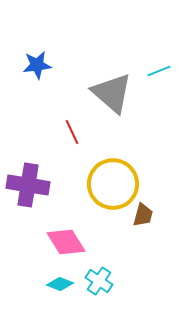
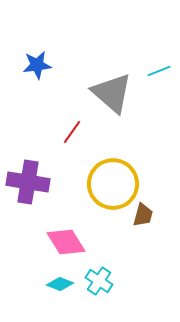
red line: rotated 60 degrees clockwise
purple cross: moved 3 px up
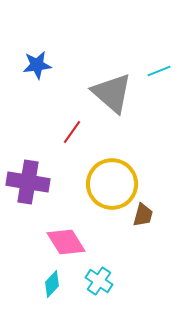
yellow circle: moved 1 px left
cyan diamond: moved 8 px left; rotated 68 degrees counterclockwise
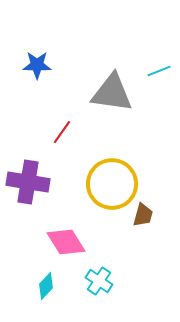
blue star: rotated 8 degrees clockwise
gray triangle: rotated 33 degrees counterclockwise
red line: moved 10 px left
cyan diamond: moved 6 px left, 2 px down
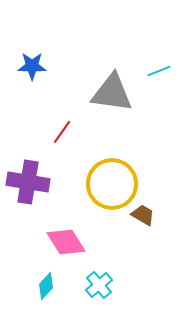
blue star: moved 5 px left, 1 px down
brown trapezoid: rotated 75 degrees counterclockwise
cyan cross: moved 4 px down; rotated 16 degrees clockwise
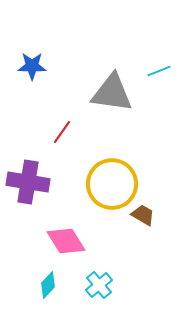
pink diamond: moved 1 px up
cyan diamond: moved 2 px right, 1 px up
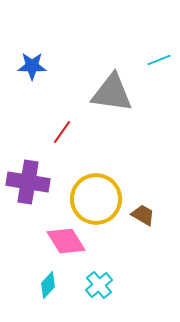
cyan line: moved 11 px up
yellow circle: moved 16 px left, 15 px down
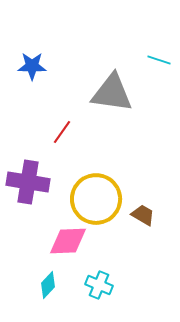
cyan line: rotated 40 degrees clockwise
pink diamond: moved 2 px right; rotated 60 degrees counterclockwise
cyan cross: rotated 28 degrees counterclockwise
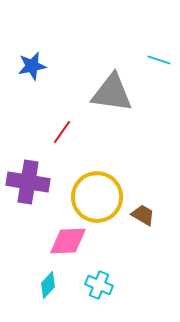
blue star: rotated 12 degrees counterclockwise
yellow circle: moved 1 px right, 2 px up
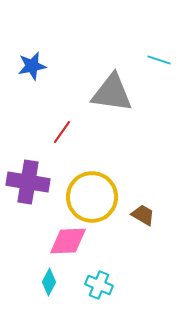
yellow circle: moved 5 px left
cyan diamond: moved 1 px right, 3 px up; rotated 16 degrees counterclockwise
